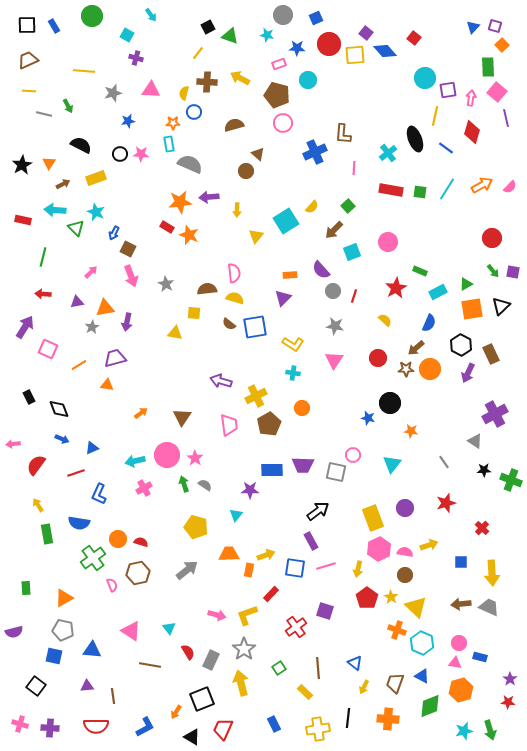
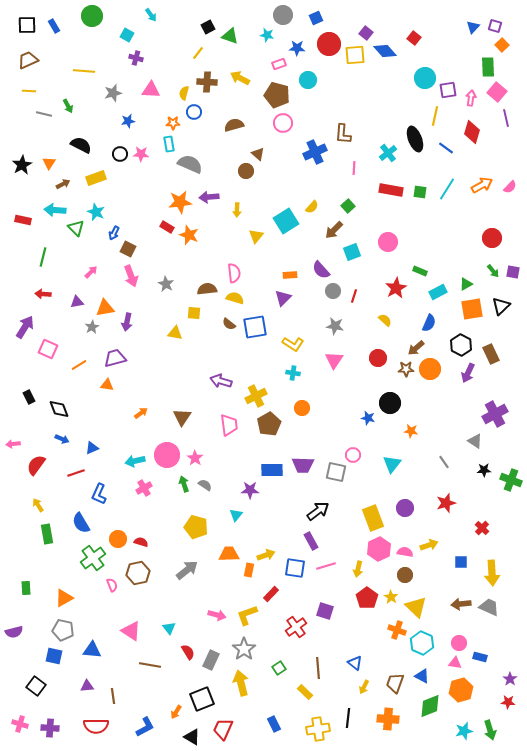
blue semicircle at (79, 523): moved 2 px right; rotated 50 degrees clockwise
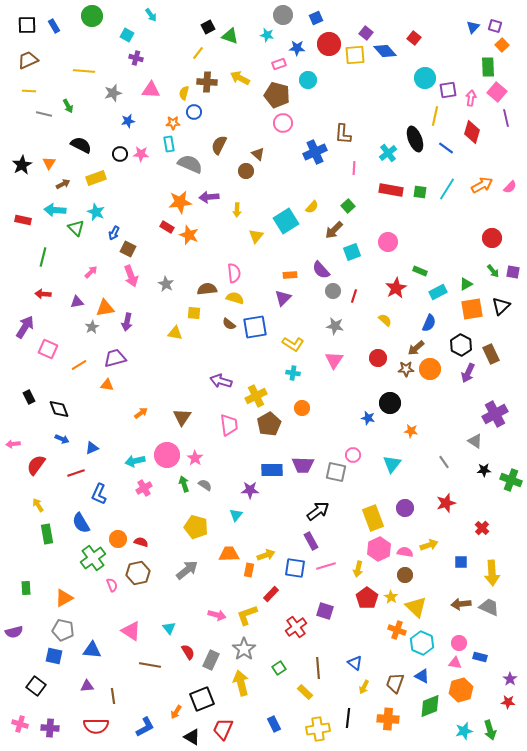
brown semicircle at (234, 125): moved 15 px left, 20 px down; rotated 48 degrees counterclockwise
